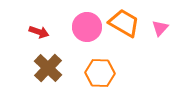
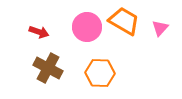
orange trapezoid: moved 2 px up
brown cross: rotated 16 degrees counterclockwise
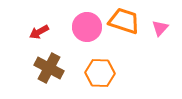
orange trapezoid: rotated 12 degrees counterclockwise
red arrow: rotated 132 degrees clockwise
brown cross: moved 1 px right
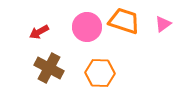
pink triangle: moved 3 px right, 4 px up; rotated 12 degrees clockwise
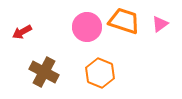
pink triangle: moved 3 px left
red arrow: moved 17 px left
brown cross: moved 5 px left, 4 px down
orange hexagon: rotated 20 degrees clockwise
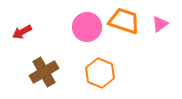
brown cross: rotated 32 degrees clockwise
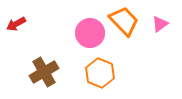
orange trapezoid: rotated 28 degrees clockwise
pink circle: moved 3 px right, 6 px down
red arrow: moved 6 px left, 8 px up
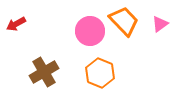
pink circle: moved 2 px up
